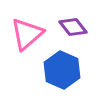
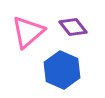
pink triangle: moved 1 px right, 2 px up
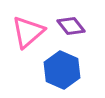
purple diamond: moved 2 px left, 1 px up
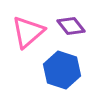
blue hexagon: rotated 6 degrees counterclockwise
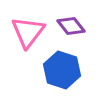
pink triangle: rotated 12 degrees counterclockwise
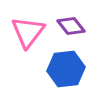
blue hexagon: moved 4 px right, 1 px up; rotated 24 degrees counterclockwise
